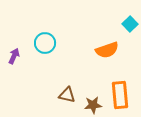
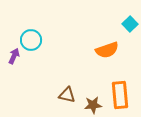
cyan circle: moved 14 px left, 3 px up
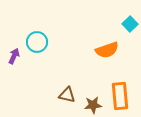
cyan circle: moved 6 px right, 2 px down
orange rectangle: moved 1 px down
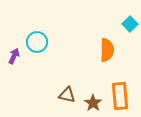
orange semicircle: rotated 70 degrees counterclockwise
brown star: moved 2 px up; rotated 30 degrees counterclockwise
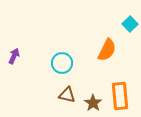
cyan circle: moved 25 px right, 21 px down
orange semicircle: rotated 25 degrees clockwise
